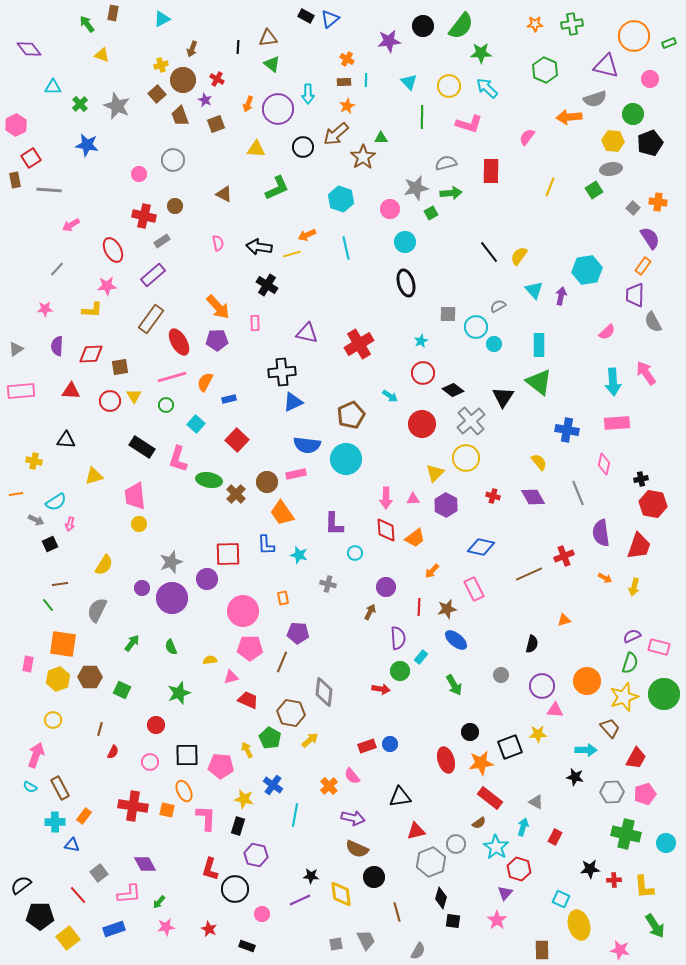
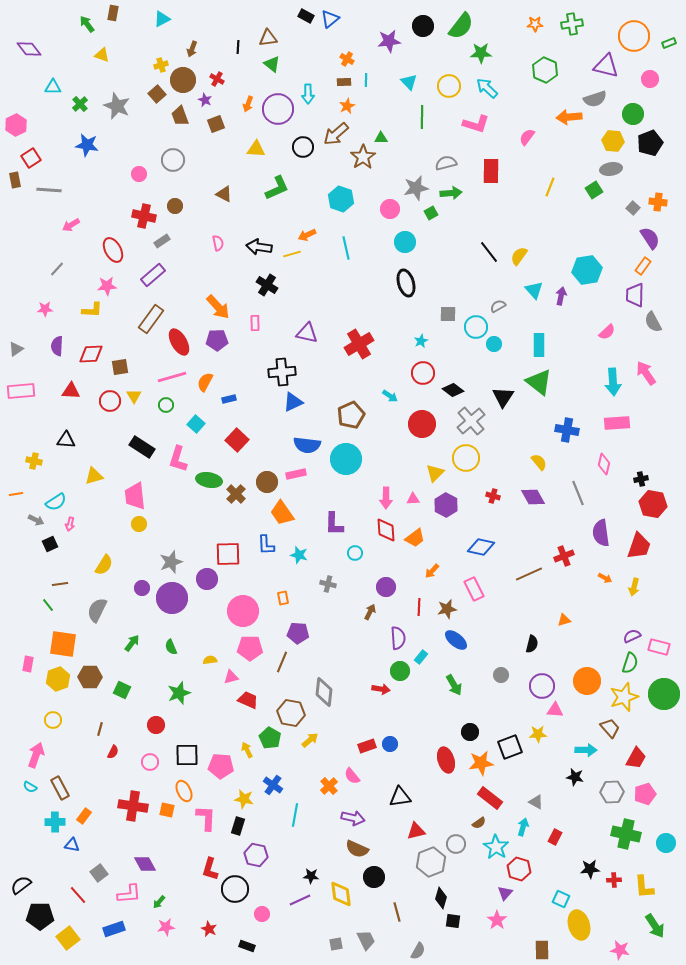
pink L-shape at (469, 124): moved 7 px right
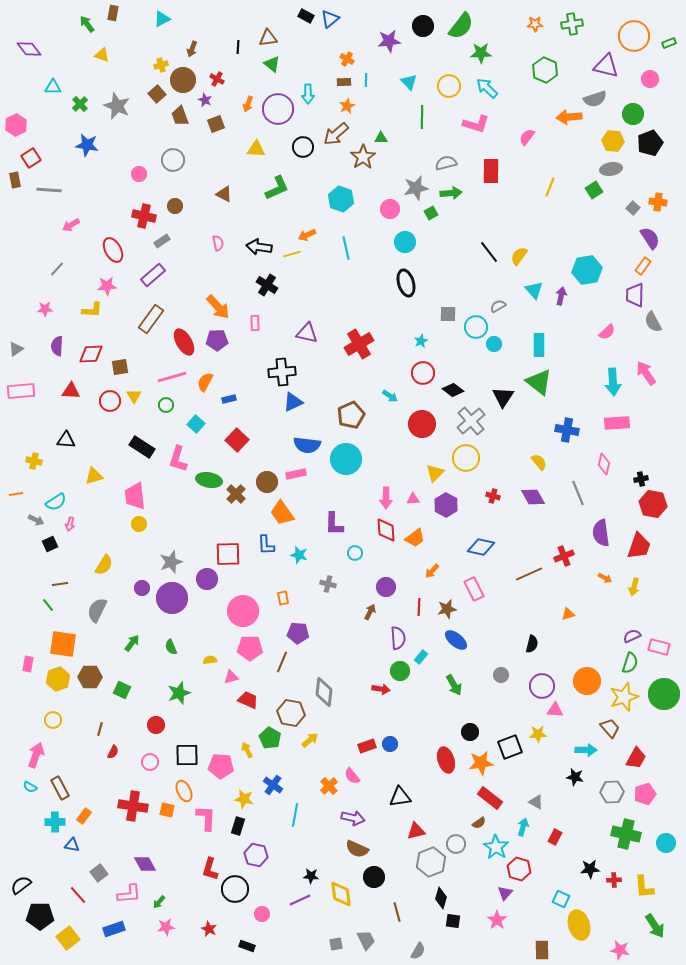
red ellipse at (179, 342): moved 5 px right
orange triangle at (564, 620): moved 4 px right, 6 px up
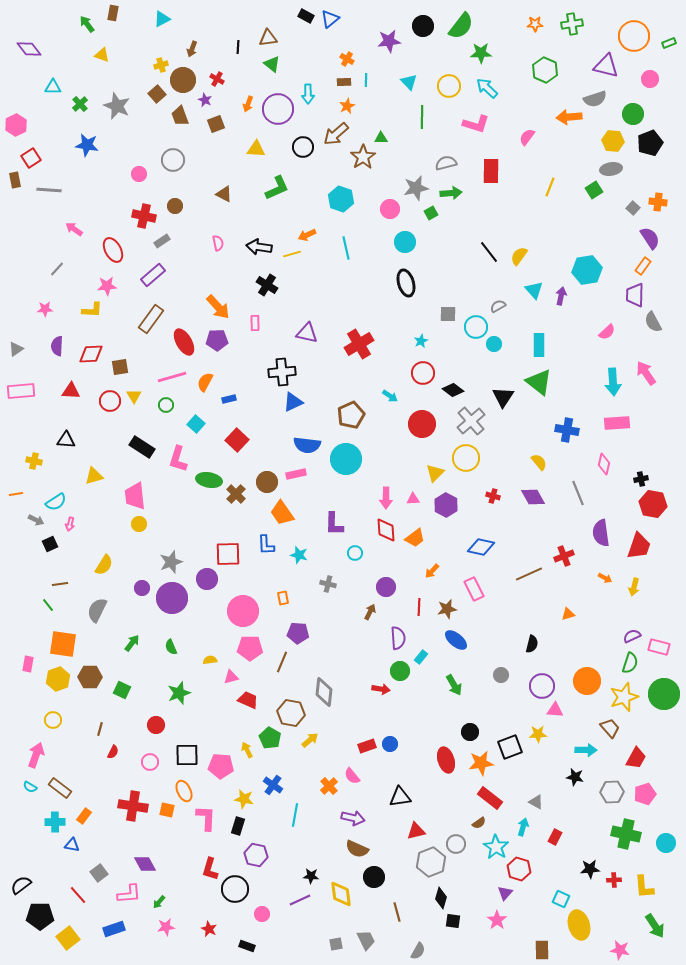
pink arrow at (71, 225): moved 3 px right, 4 px down; rotated 66 degrees clockwise
brown rectangle at (60, 788): rotated 25 degrees counterclockwise
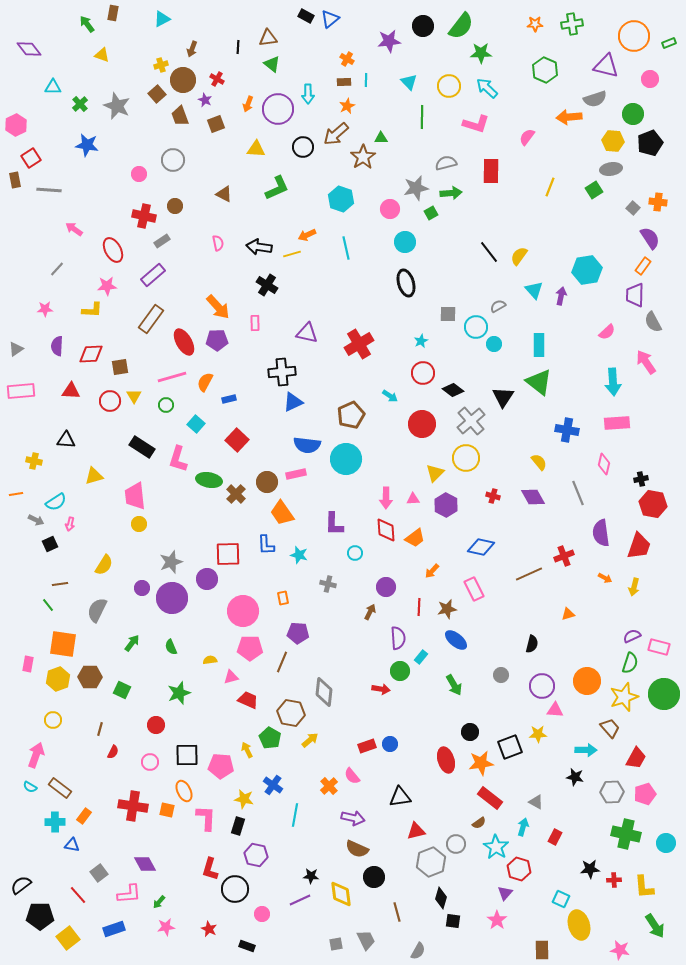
pink arrow at (646, 373): moved 11 px up
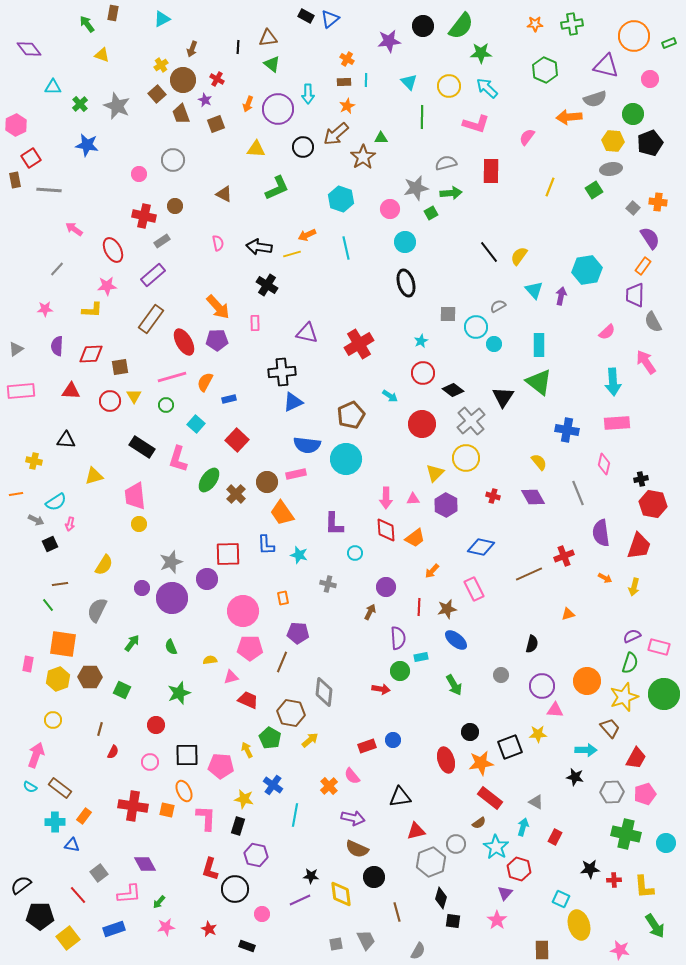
yellow cross at (161, 65): rotated 16 degrees counterclockwise
brown trapezoid at (180, 116): moved 1 px right, 2 px up
green ellipse at (209, 480): rotated 65 degrees counterclockwise
cyan rectangle at (421, 657): rotated 40 degrees clockwise
blue circle at (390, 744): moved 3 px right, 4 px up
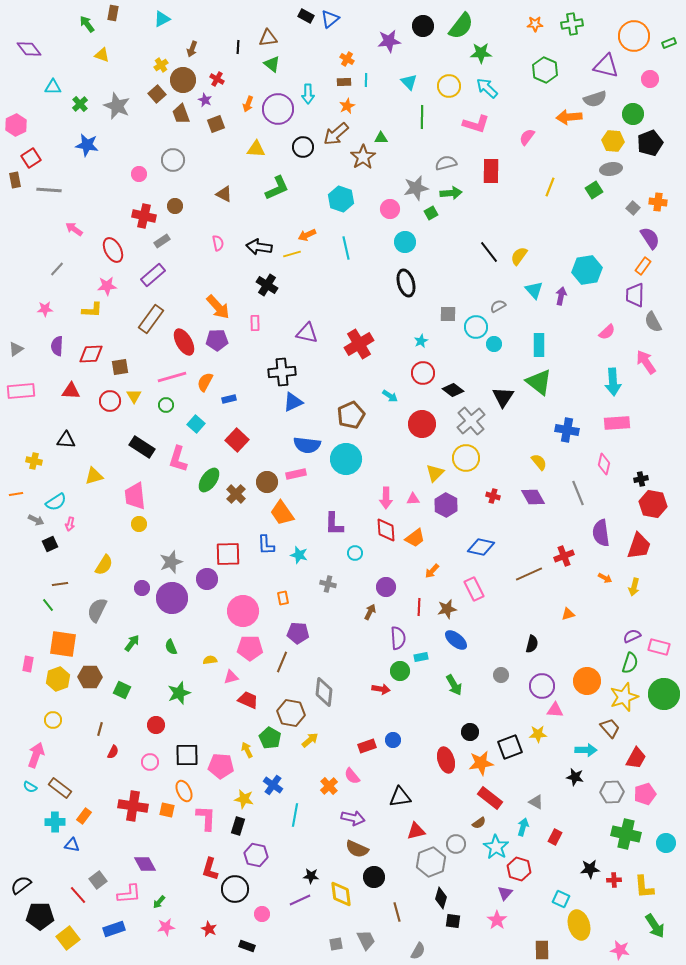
gray square at (99, 873): moved 1 px left, 7 px down
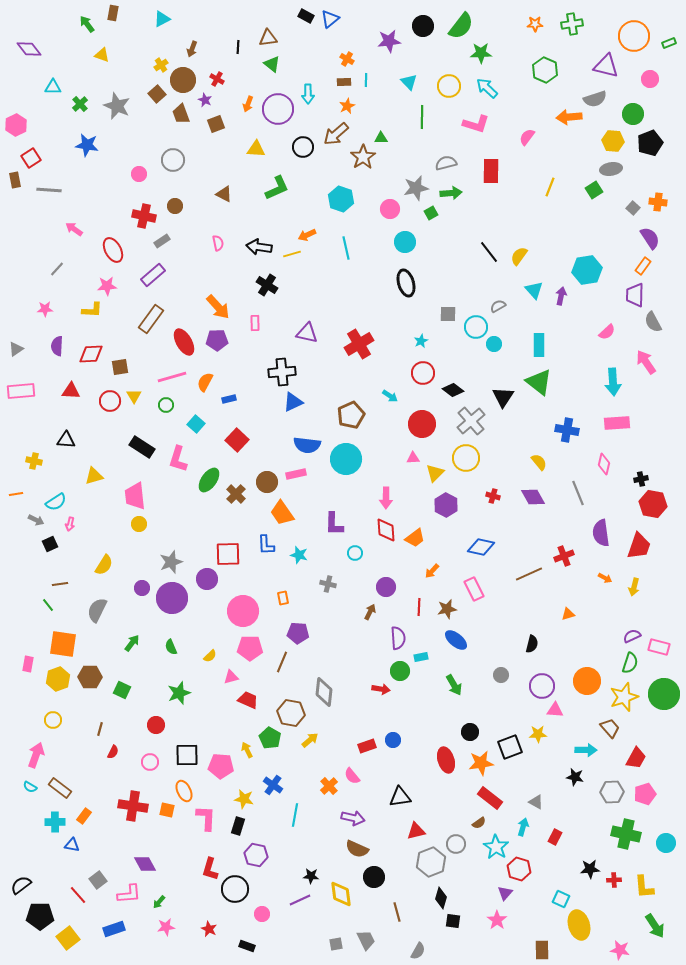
pink triangle at (413, 499): moved 41 px up
yellow semicircle at (210, 660): moved 4 px up; rotated 144 degrees clockwise
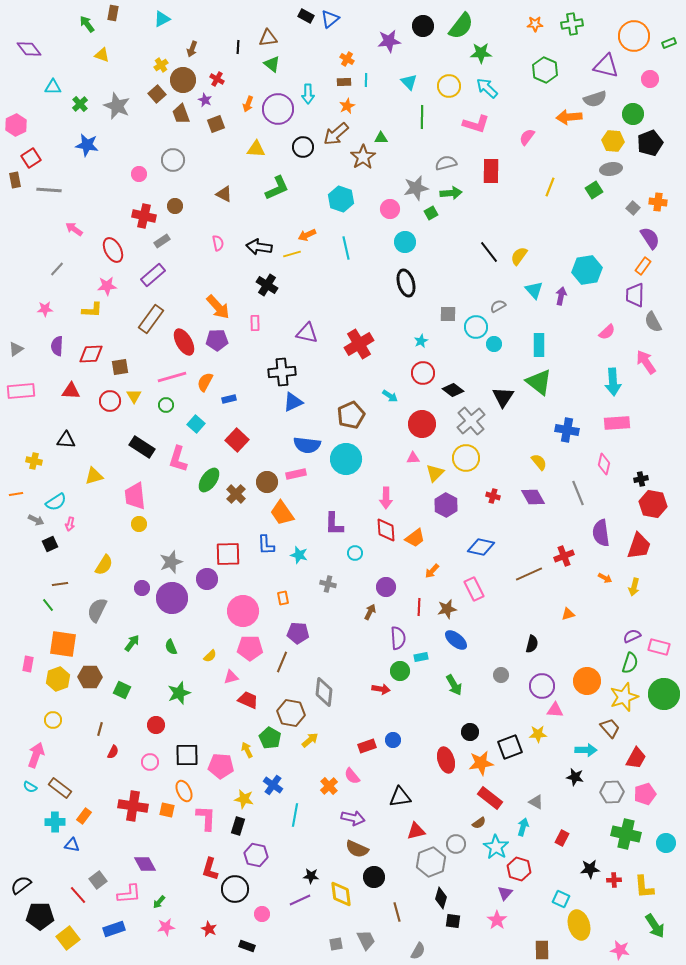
red rectangle at (555, 837): moved 7 px right, 1 px down
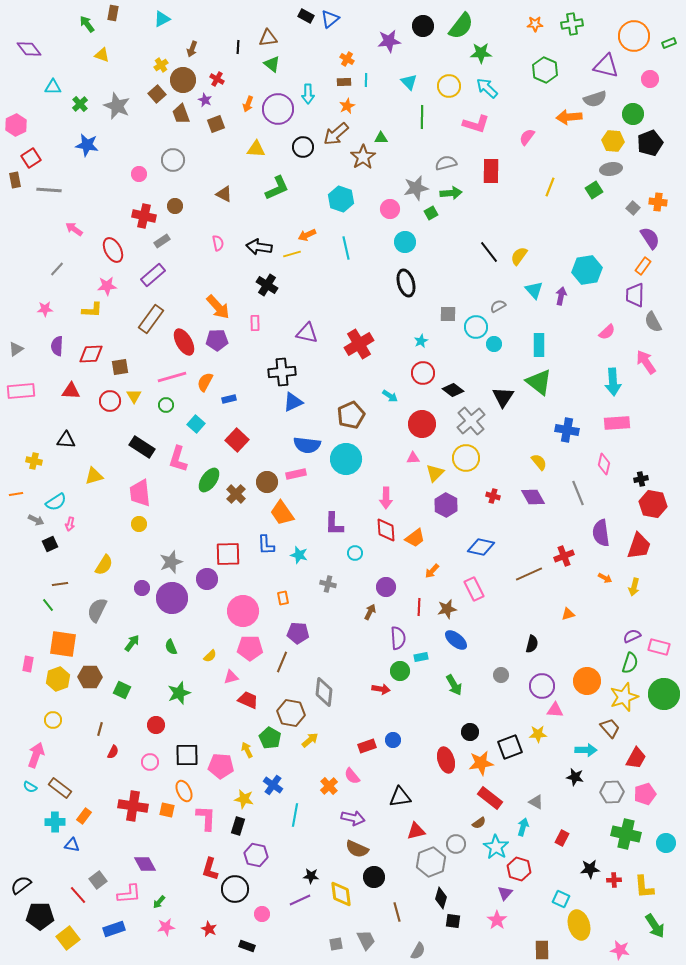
pink trapezoid at (135, 496): moved 5 px right, 3 px up
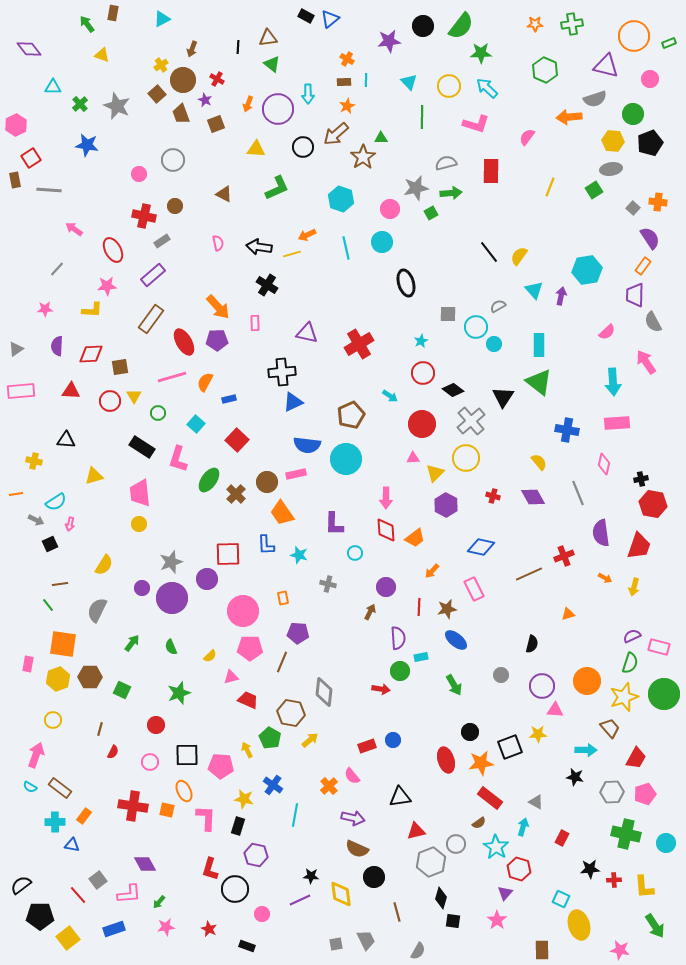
cyan circle at (405, 242): moved 23 px left
green circle at (166, 405): moved 8 px left, 8 px down
